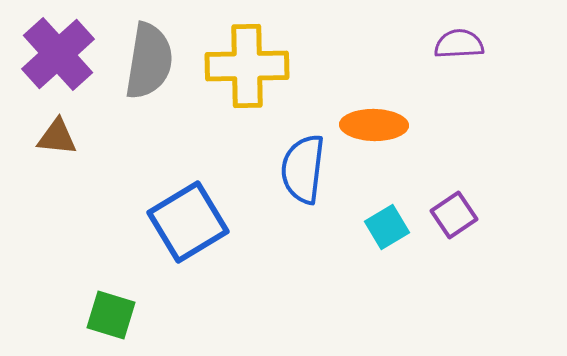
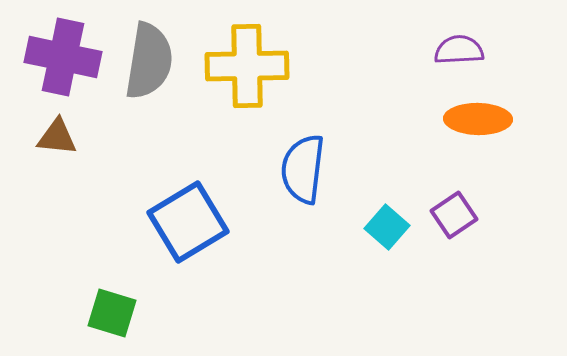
purple semicircle: moved 6 px down
purple cross: moved 5 px right, 3 px down; rotated 36 degrees counterclockwise
orange ellipse: moved 104 px right, 6 px up
cyan square: rotated 18 degrees counterclockwise
green square: moved 1 px right, 2 px up
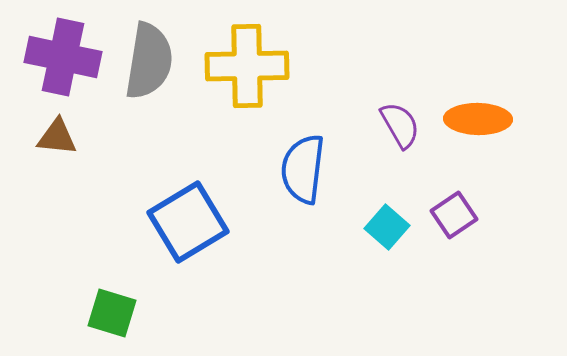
purple semicircle: moved 59 px left, 75 px down; rotated 63 degrees clockwise
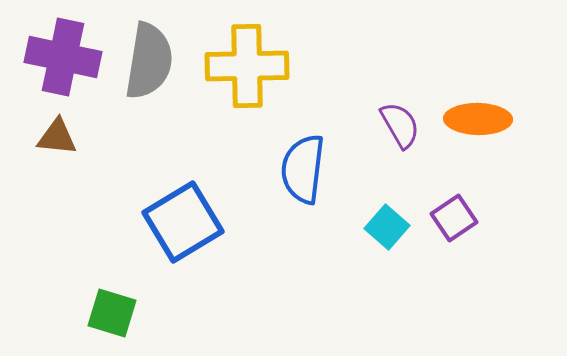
purple square: moved 3 px down
blue square: moved 5 px left
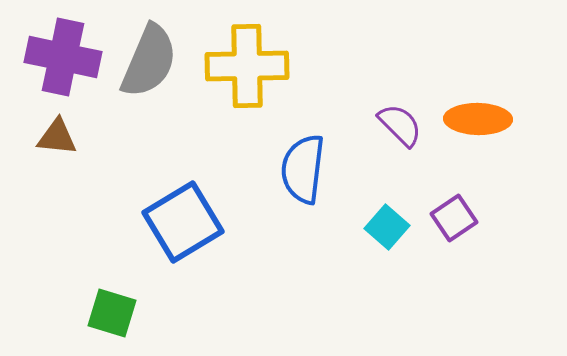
gray semicircle: rotated 14 degrees clockwise
purple semicircle: rotated 15 degrees counterclockwise
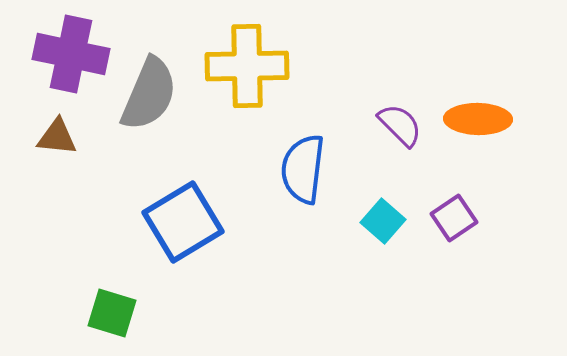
purple cross: moved 8 px right, 3 px up
gray semicircle: moved 33 px down
cyan square: moved 4 px left, 6 px up
